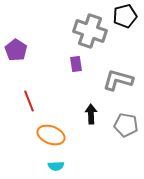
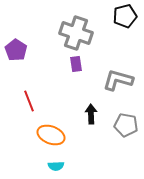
gray cross: moved 14 px left, 2 px down
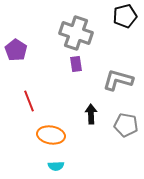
orange ellipse: rotated 12 degrees counterclockwise
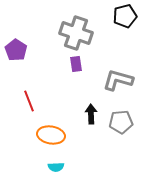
gray pentagon: moved 5 px left, 3 px up; rotated 15 degrees counterclockwise
cyan semicircle: moved 1 px down
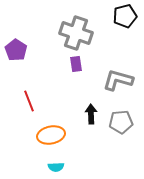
orange ellipse: rotated 20 degrees counterclockwise
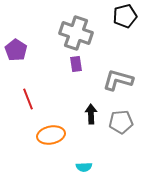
red line: moved 1 px left, 2 px up
cyan semicircle: moved 28 px right
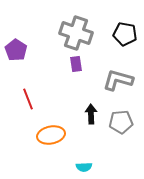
black pentagon: moved 18 px down; rotated 25 degrees clockwise
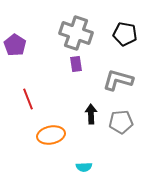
purple pentagon: moved 1 px left, 5 px up
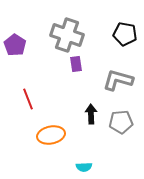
gray cross: moved 9 px left, 2 px down
